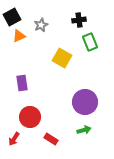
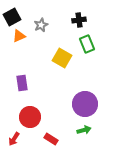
green rectangle: moved 3 px left, 2 px down
purple circle: moved 2 px down
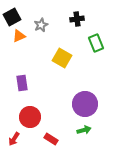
black cross: moved 2 px left, 1 px up
green rectangle: moved 9 px right, 1 px up
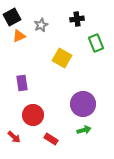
purple circle: moved 2 px left
red circle: moved 3 px right, 2 px up
red arrow: moved 2 px up; rotated 80 degrees counterclockwise
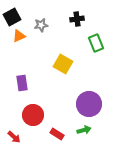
gray star: rotated 16 degrees clockwise
yellow square: moved 1 px right, 6 px down
purple circle: moved 6 px right
red rectangle: moved 6 px right, 5 px up
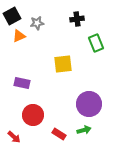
black square: moved 1 px up
gray star: moved 4 px left, 2 px up
yellow square: rotated 36 degrees counterclockwise
purple rectangle: rotated 70 degrees counterclockwise
red rectangle: moved 2 px right
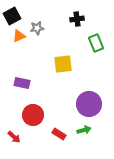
gray star: moved 5 px down
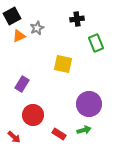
gray star: rotated 16 degrees counterclockwise
yellow square: rotated 18 degrees clockwise
purple rectangle: moved 1 px down; rotated 70 degrees counterclockwise
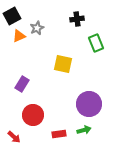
red rectangle: rotated 40 degrees counterclockwise
